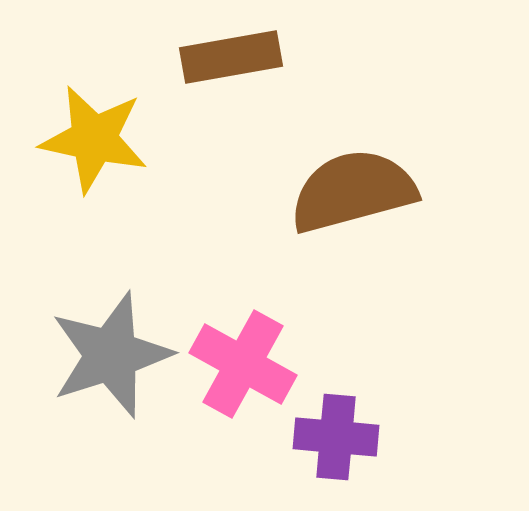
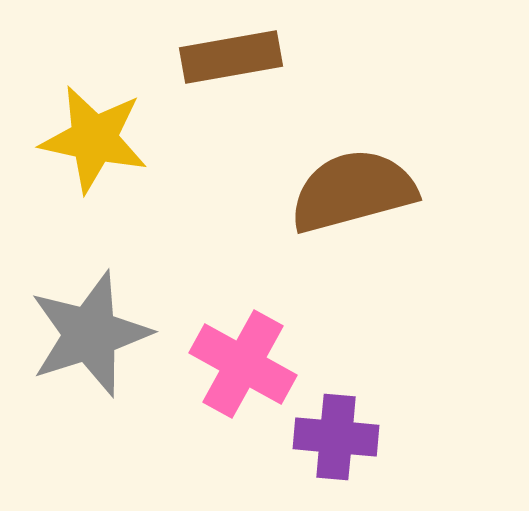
gray star: moved 21 px left, 21 px up
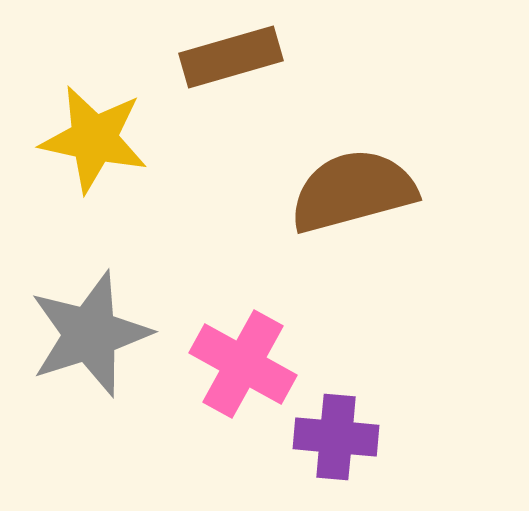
brown rectangle: rotated 6 degrees counterclockwise
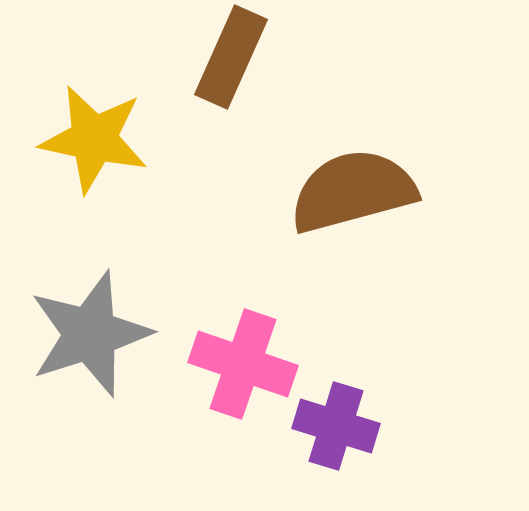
brown rectangle: rotated 50 degrees counterclockwise
pink cross: rotated 10 degrees counterclockwise
purple cross: moved 11 px up; rotated 12 degrees clockwise
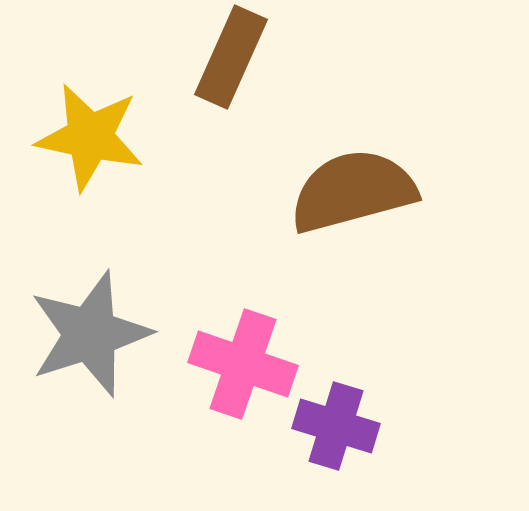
yellow star: moved 4 px left, 2 px up
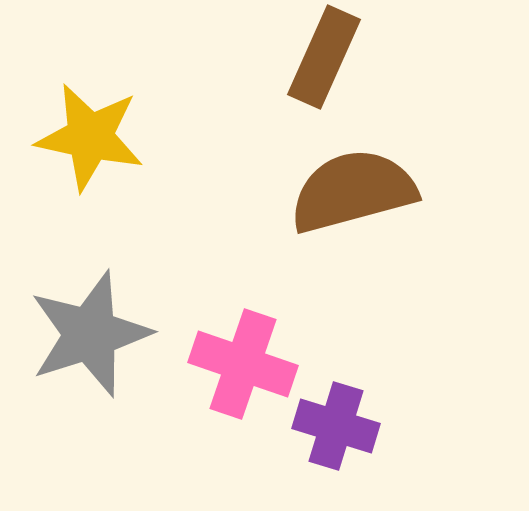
brown rectangle: moved 93 px right
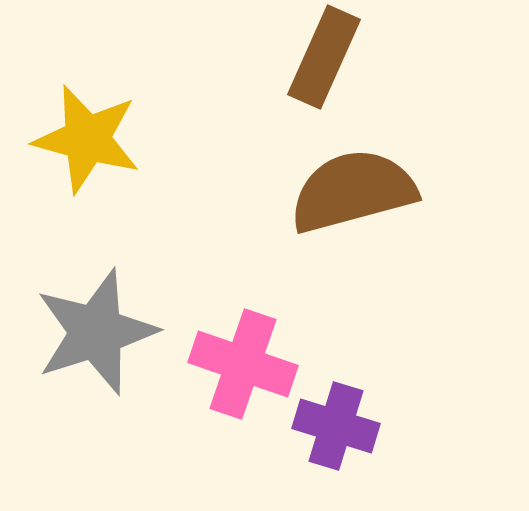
yellow star: moved 3 px left, 2 px down; rotated 3 degrees clockwise
gray star: moved 6 px right, 2 px up
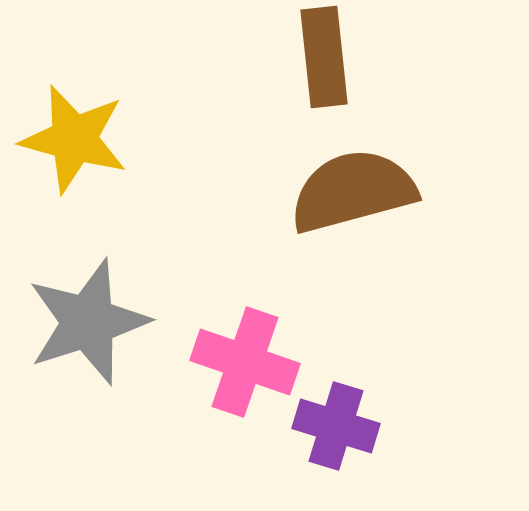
brown rectangle: rotated 30 degrees counterclockwise
yellow star: moved 13 px left
gray star: moved 8 px left, 10 px up
pink cross: moved 2 px right, 2 px up
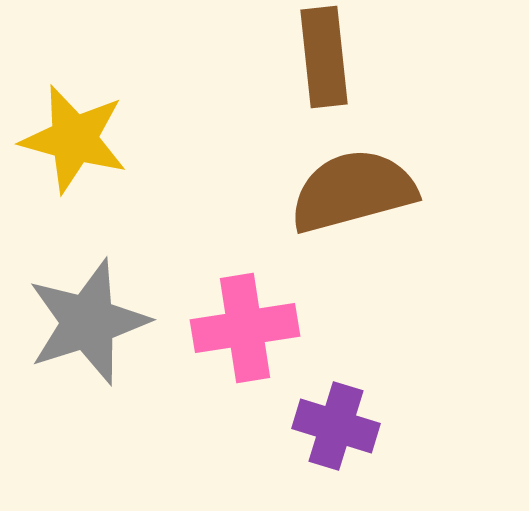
pink cross: moved 34 px up; rotated 28 degrees counterclockwise
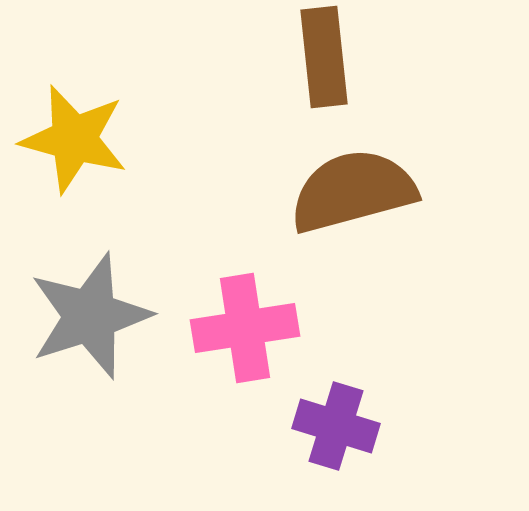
gray star: moved 2 px right, 6 px up
